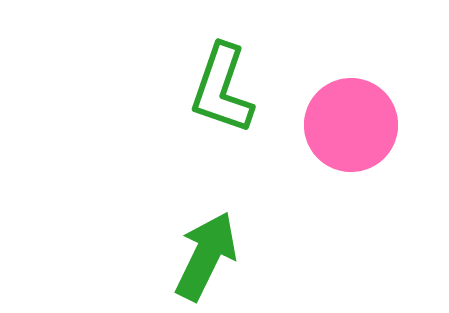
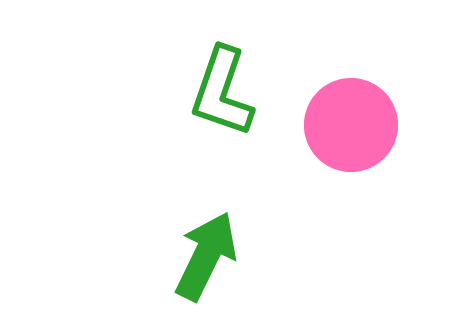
green L-shape: moved 3 px down
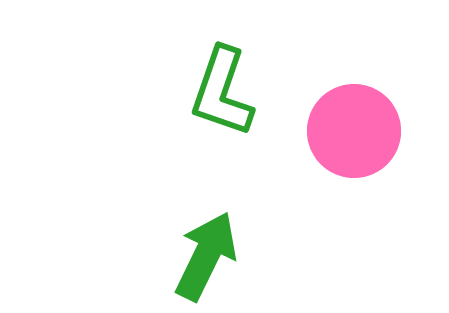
pink circle: moved 3 px right, 6 px down
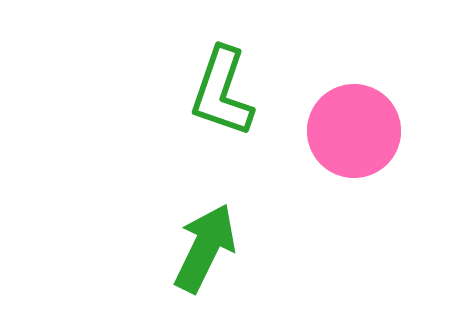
green arrow: moved 1 px left, 8 px up
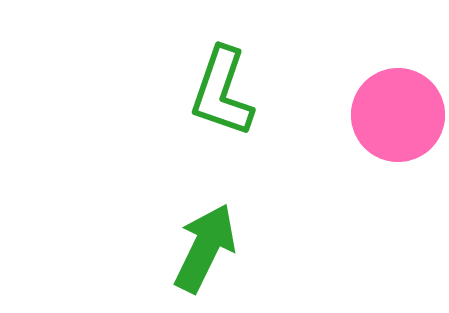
pink circle: moved 44 px right, 16 px up
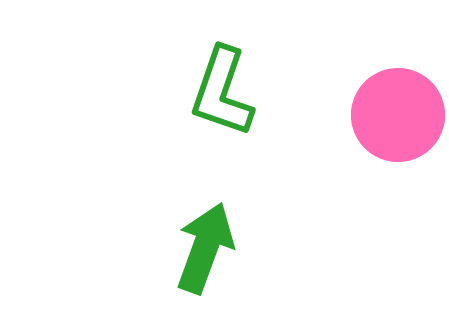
green arrow: rotated 6 degrees counterclockwise
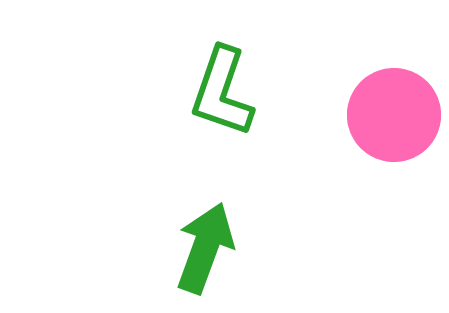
pink circle: moved 4 px left
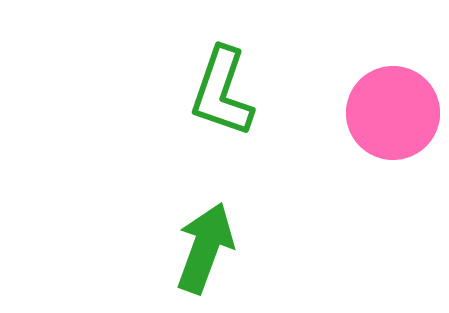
pink circle: moved 1 px left, 2 px up
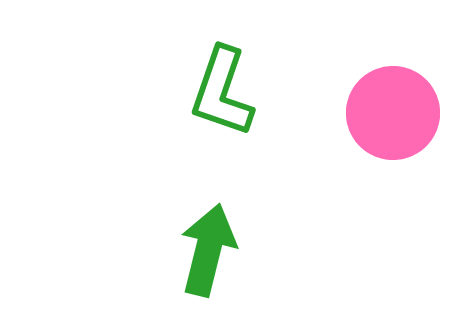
green arrow: moved 3 px right, 2 px down; rotated 6 degrees counterclockwise
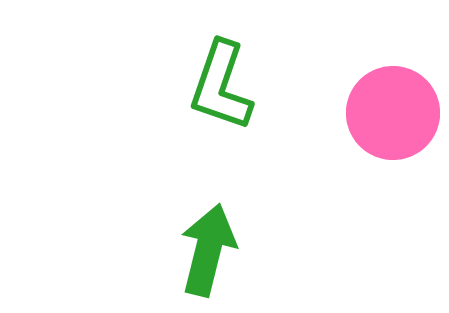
green L-shape: moved 1 px left, 6 px up
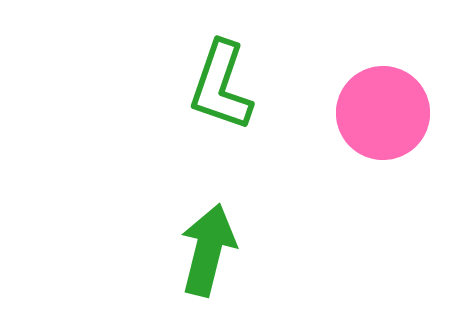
pink circle: moved 10 px left
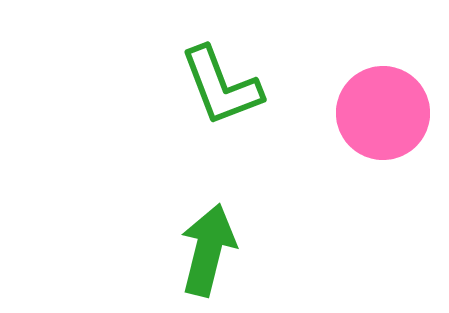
green L-shape: rotated 40 degrees counterclockwise
